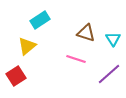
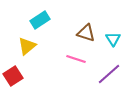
red square: moved 3 px left
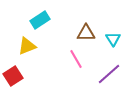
brown triangle: rotated 18 degrees counterclockwise
yellow triangle: rotated 18 degrees clockwise
pink line: rotated 42 degrees clockwise
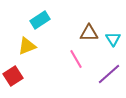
brown triangle: moved 3 px right
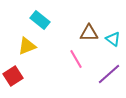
cyan rectangle: rotated 72 degrees clockwise
cyan triangle: rotated 21 degrees counterclockwise
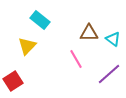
yellow triangle: rotated 24 degrees counterclockwise
red square: moved 5 px down
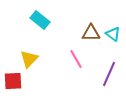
brown triangle: moved 2 px right
cyan triangle: moved 5 px up
yellow triangle: moved 2 px right, 13 px down
purple line: rotated 25 degrees counterclockwise
red square: rotated 30 degrees clockwise
